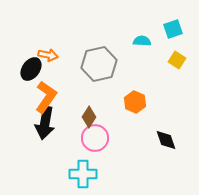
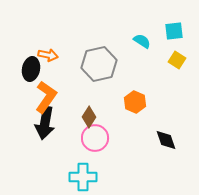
cyan square: moved 1 px right, 2 px down; rotated 12 degrees clockwise
cyan semicircle: rotated 30 degrees clockwise
black ellipse: rotated 25 degrees counterclockwise
cyan cross: moved 3 px down
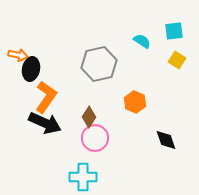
orange arrow: moved 30 px left
black arrow: rotated 76 degrees counterclockwise
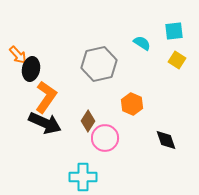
cyan semicircle: moved 2 px down
orange arrow: rotated 36 degrees clockwise
orange hexagon: moved 3 px left, 2 px down
brown diamond: moved 1 px left, 4 px down
pink circle: moved 10 px right
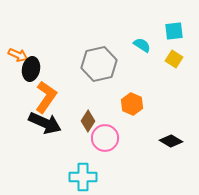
cyan semicircle: moved 2 px down
orange arrow: rotated 24 degrees counterclockwise
yellow square: moved 3 px left, 1 px up
black diamond: moved 5 px right, 1 px down; rotated 40 degrees counterclockwise
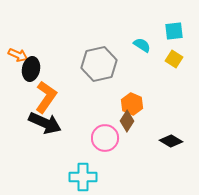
brown diamond: moved 39 px right
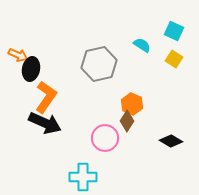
cyan square: rotated 30 degrees clockwise
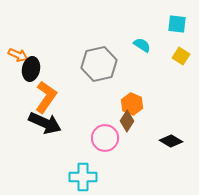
cyan square: moved 3 px right, 7 px up; rotated 18 degrees counterclockwise
yellow square: moved 7 px right, 3 px up
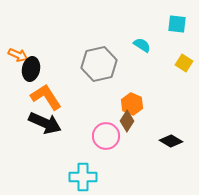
yellow square: moved 3 px right, 7 px down
orange L-shape: rotated 68 degrees counterclockwise
pink circle: moved 1 px right, 2 px up
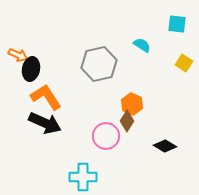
black diamond: moved 6 px left, 5 px down
